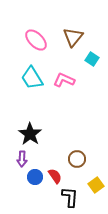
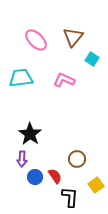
cyan trapezoid: moved 11 px left; rotated 115 degrees clockwise
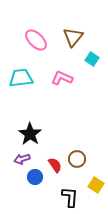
pink L-shape: moved 2 px left, 2 px up
purple arrow: rotated 70 degrees clockwise
red semicircle: moved 11 px up
yellow square: rotated 21 degrees counterclockwise
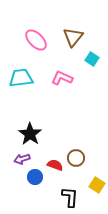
brown circle: moved 1 px left, 1 px up
red semicircle: rotated 35 degrees counterclockwise
yellow square: moved 1 px right
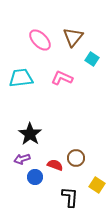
pink ellipse: moved 4 px right
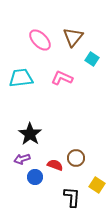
black L-shape: moved 2 px right
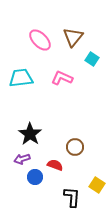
brown circle: moved 1 px left, 11 px up
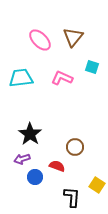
cyan square: moved 8 px down; rotated 16 degrees counterclockwise
red semicircle: moved 2 px right, 1 px down
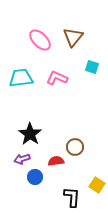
pink L-shape: moved 5 px left
red semicircle: moved 1 px left, 5 px up; rotated 28 degrees counterclockwise
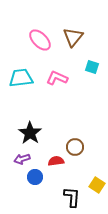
black star: moved 1 px up
